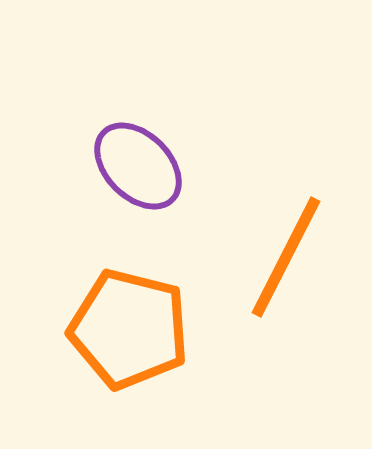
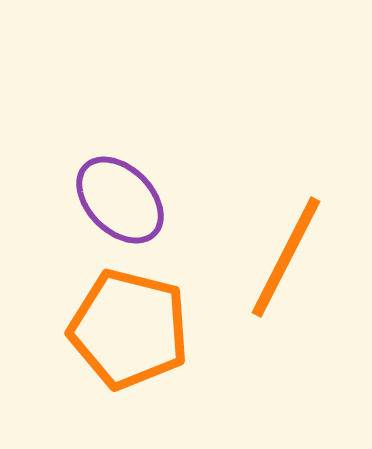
purple ellipse: moved 18 px left, 34 px down
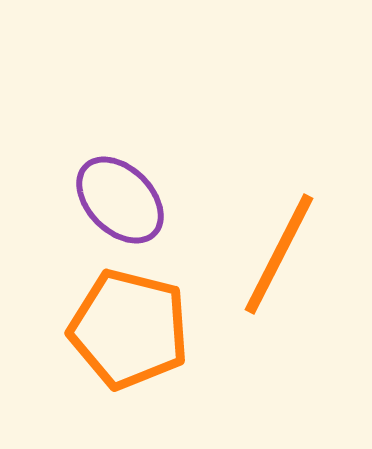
orange line: moved 7 px left, 3 px up
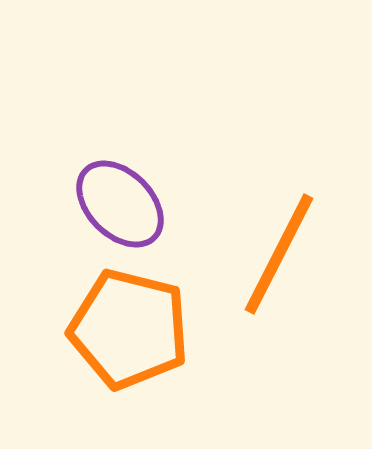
purple ellipse: moved 4 px down
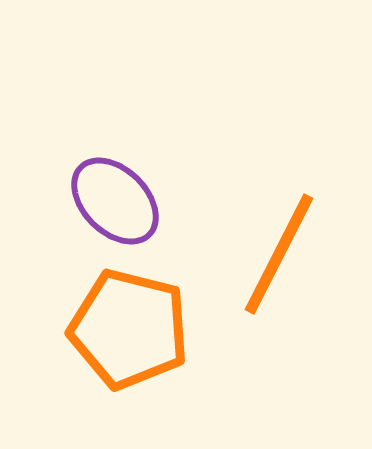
purple ellipse: moved 5 px left, 3 px up
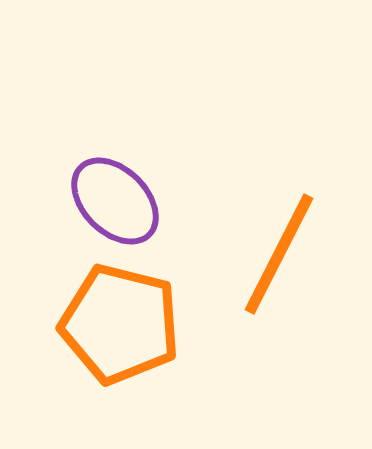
orange pentagon: moved 9 px left, 5 px up
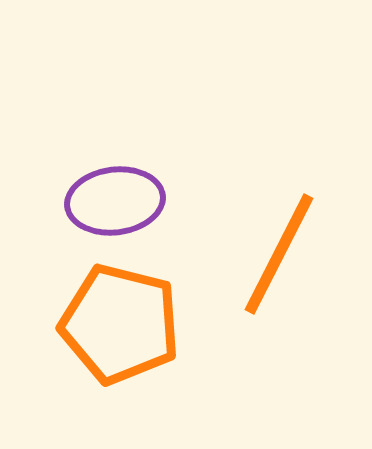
purple ellipse: rotated 52 degrees counterclockwise
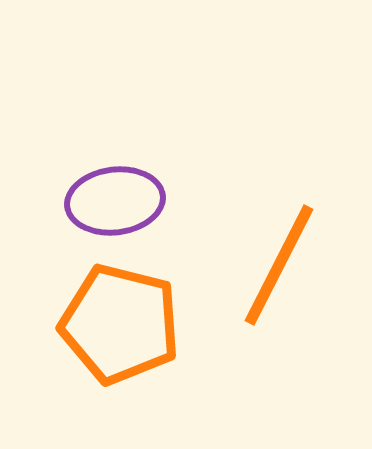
orange line: moved 11 px down
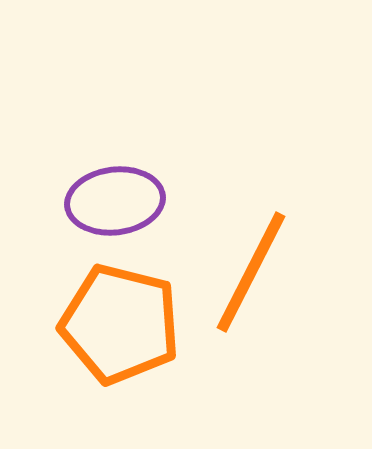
orange line: moved 28 px left, 7 px down
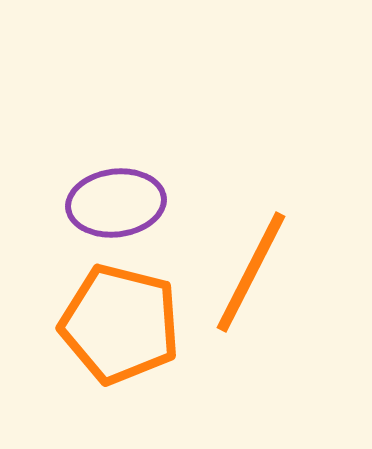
purple ellipse: moved 1 px right, 2 px down
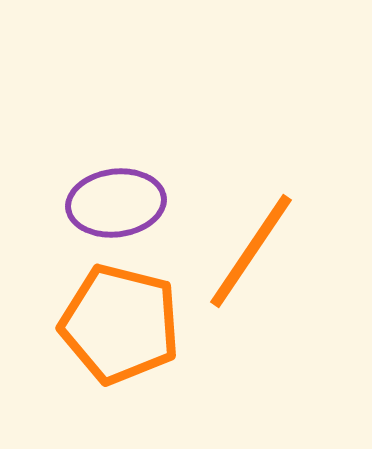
orange line: moved 21 px up; rotated 7 degrees clockwise
